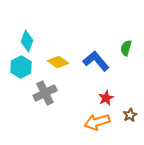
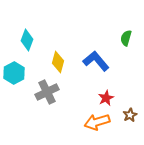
cyan diamond: moved 1 px up
green semicircle: moved 10 px up
yellow diamond: rotated 70 degrees clockwise
cyan hexagon: moved 7 px left, 6 px down
gray cross: moved 2 px right, 1 px up
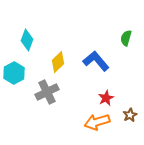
yellow diamond: rotated 30 degrees clockwise
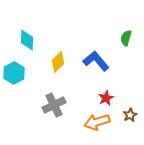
cyan diamond: rotated 20 degrees counterclockwise
gray cross: moved 7 px right, 13 px down
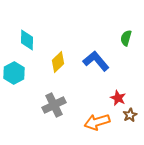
red star: moved 12 px right; rotated 21 degrees counterclockwise
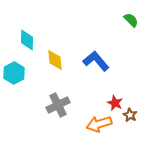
green semicircle: moved 5 px right, 18 px up; rotated 119 degrees clockwise
yellow diamond: moved 3 px left, 2 px up; rotated 50 degrees counterclockwise
red star: moved 3 px left, 5 px down
gray cross: moved 4 px right
brown star: rotated 16 degrees counterclockwise
orange arrow: moved 2 px right, 2 px down
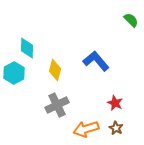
cyan diamond: moved 8 px down
yellow diamond: moved 10 px down; rotated 20 degrees clockwise
gray cross: moved 1 px left
brown star: moved 14 px left, 13 px down
orange arrow: moved 13 px left, 5 px down
